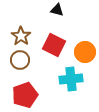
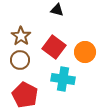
red square: moved 2 px down; rotated 10 degrees clockwise
cyan cross: moved 8 px left; rotated 15 degrees clockwise
red pentagon: rotated 25 degrees counterclockwise
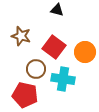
brown star: rotated 18 degrees counterclockwise
brown circle: moved 16 px right, 9 px down
red pentagon: rotated 15 degrees counterclockwise
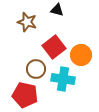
brown star: moved 6 px right, 14 px up
red square: rotated 15 degrees clockwise
orange circle: moved 4 px left, 3 px down
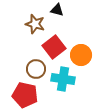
brown star: moved 8 px right, 2 px down
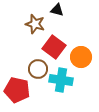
red square: rotated 15 degrees counterclockwise
orange circle: moved 2 px down
brown circle: moved 2 px right
cyan cross: moved 2 px left, 1 px down
red pentagon: moved 8 px left, 5 px up
